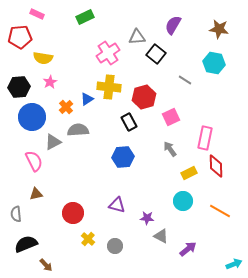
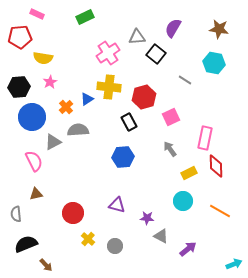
purple semicircle at (173, 25): moved 3 px down
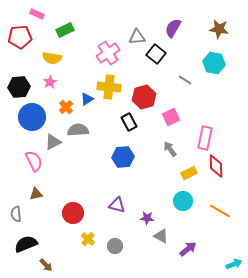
green rectangle at (85, 17): moved 20 px left, 13 px down
yellow semicircle at (43, 58): moved 9 px right
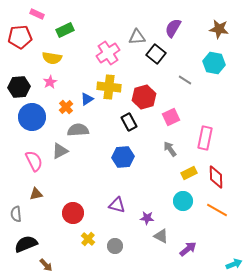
gray triangle at (53, 142): moved 7 px right, 9 px down
red diamond at (216, 166): moved 11 px down
orange line at (220, 211): moved 3 px left, 1 px up
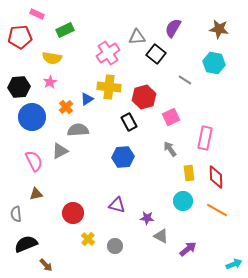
yellow rectangle at (189, 173): rotated 70 degrees counterclockwise
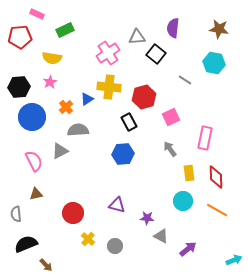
purple semicircle at (173, 28): rotated 24 degrees counterclockwise
blue hexagon at (123, 157): moved 3 px up
cyan arrow at (234, 264): moved 4 px up
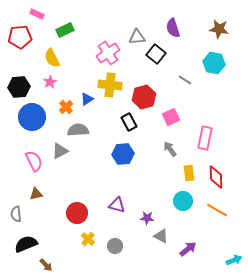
purple semicircle at (173, 28): rotated 24 degrees counterclockwise
yellow semicircle at (52, 58): rotated 54 degrees clockwise
yellow cross at (109, 87): moved 1 px right, 2 px up
red circle at (73, 213): moved 4 px right
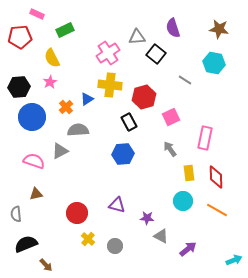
pink semicircle at (34, 161): rotated 45 degrees counterclockwise
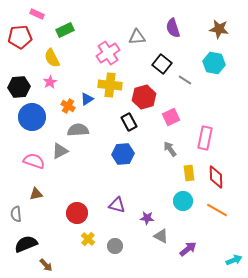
black square at (156, 54): moved 6 px right, 10 px down
orange cross at (66, 107): moved 2 px right, 1 px up; rotated 16 degrees counterclockwise
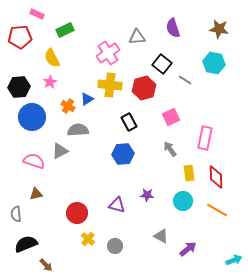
red hexagon at (144, 97): moved 9 px up
purple star at (147, 218): moved 23 px up
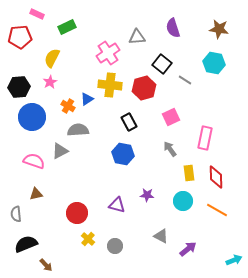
green rectangle at (65, 30): moved 2 px right, 3 px up
yellow semicircle at (52, 58): rotated 54 degrees clockwise
blue hexagon at (123, 154): rotated 15 degrees clockwise
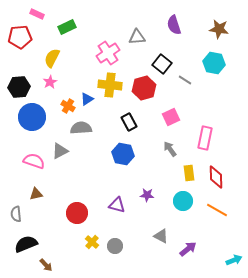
purple semicircle at (173, 28): moved 1 px right, 3 px up
gray semicircle at (78, 130): moved 3 px right, 2 px up
yellow cross at (88, 239): moved 4 px right, 3 px down
